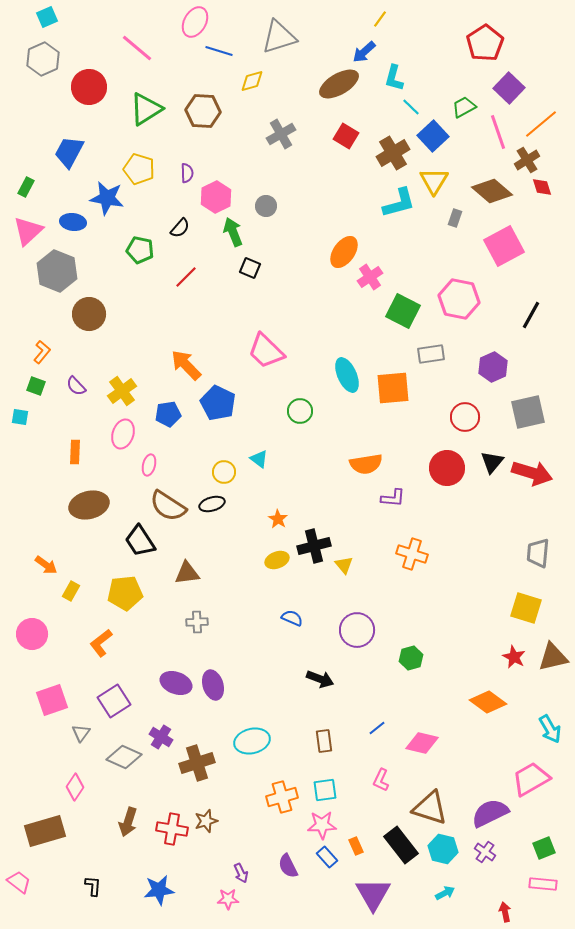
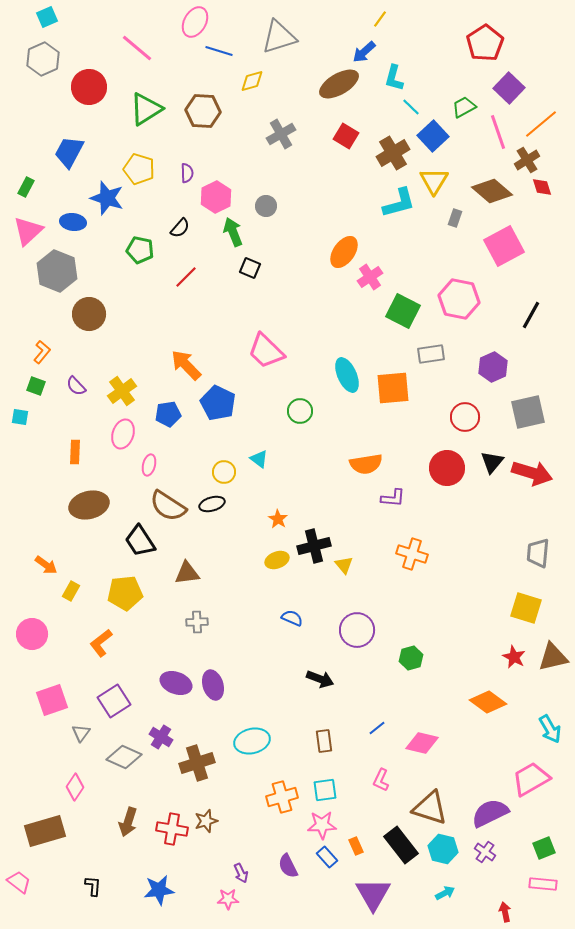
blue star at (107, 198): rotated 8 degrees clockwise
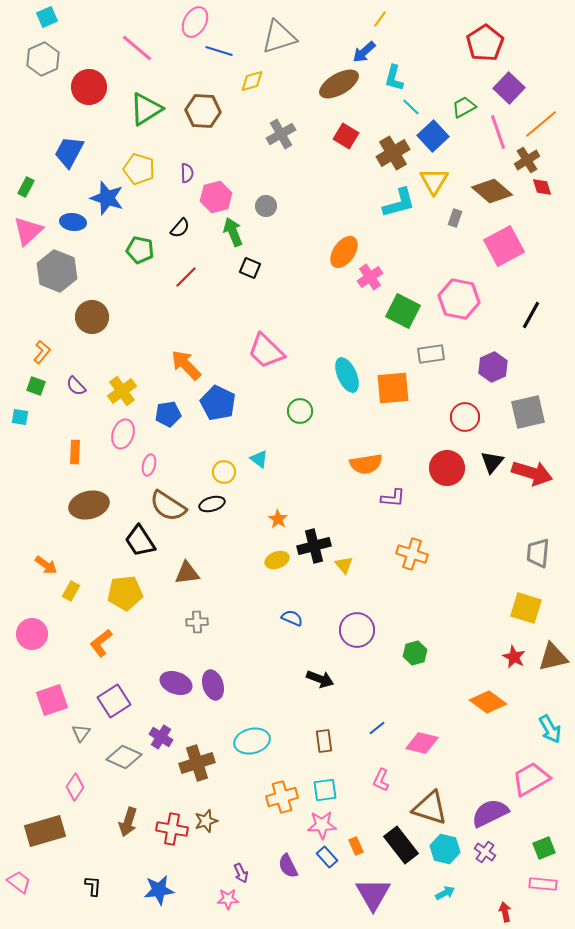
pink hexagon at (216, 197): rotated 12 degrees clockwise
brown circle at (89, 314): moved 3 px right, 3 px down
green hexagon at (411, 658): moved 4 px right, 5 px up
cyan hexagon at (443, 849): moved 2 px right
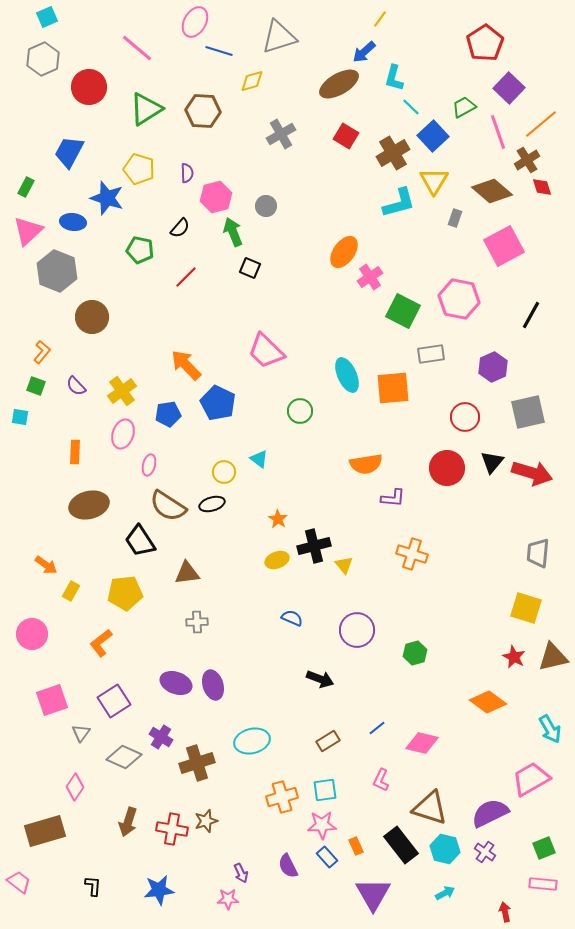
brown rectangle at (324, 741): moved 4 px right; rotated 65 degrees clockwise
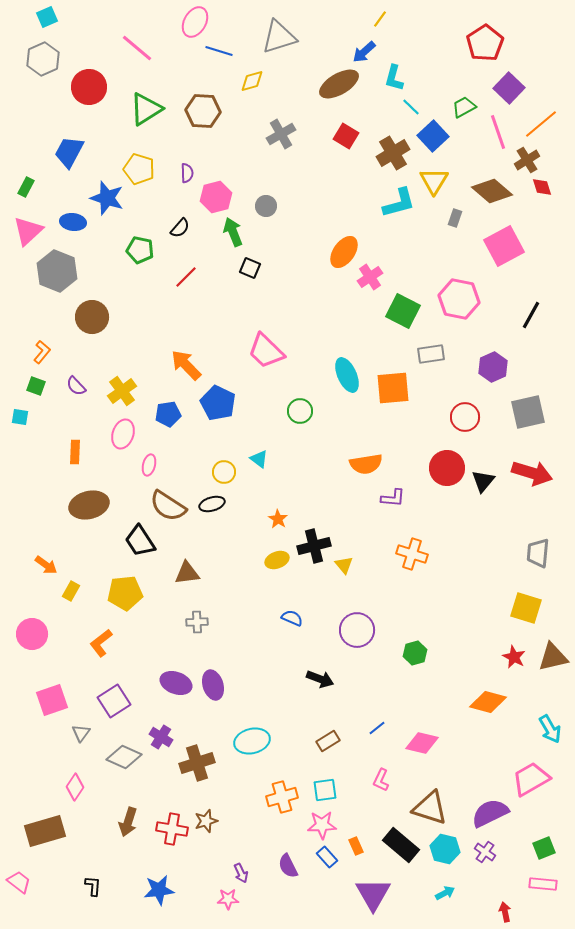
black triangle at (492, 462): moved 9 px left, 19 px down
orange diamond at (488, 702): rotated 21 degrees counterclockwise
black rectangle at (401, 845): rotated 12 degrees counterclockwise
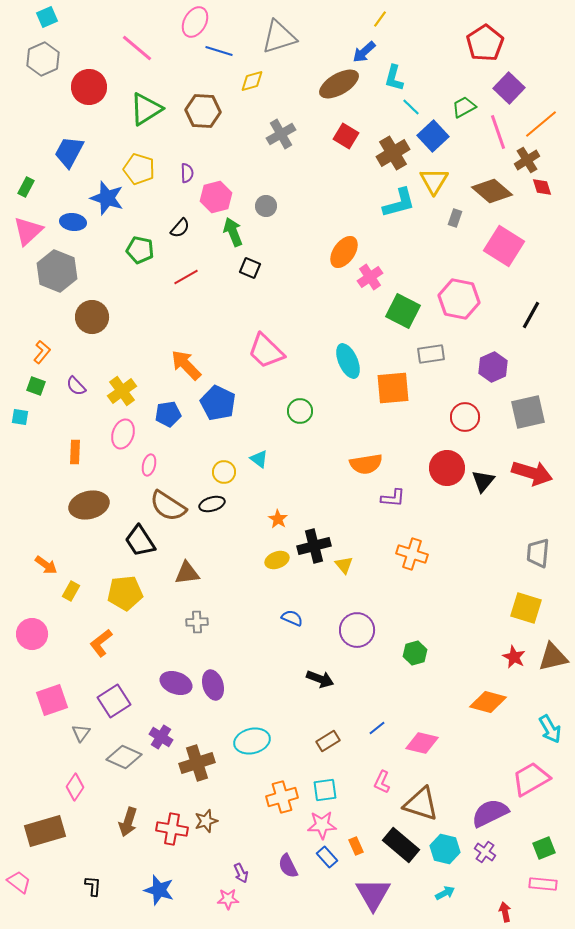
pink square at (504, 246): rotated 30 degrees counterclockwise
red line at (186, 277): rotated 15 degrees clockwise
cyan ellipse at (347, 375): moved 1 px right, 14 px up
pink L-shape at (381, 780): moved 1 px right, 2 px down
brown triangle at (430, 808): moved 9 px left, 4 px up
blue star at (159, 890): rotated 24 degrees clockwise
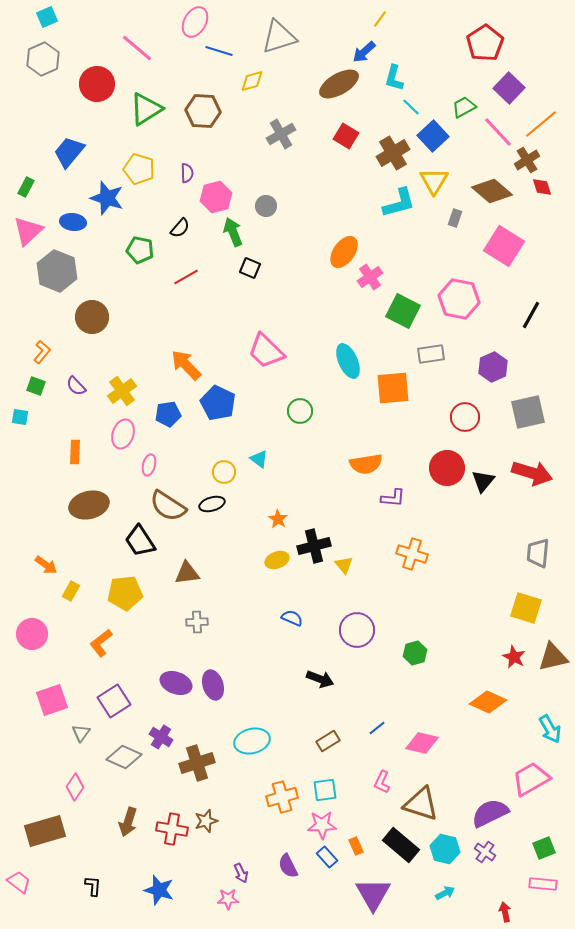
red circle at (89, 87): moved 8 px right, 3 px up
pink line at (498, 132): rotated 24 degrees counterclockwise
blue trapezoid at (69, 152): rotated 12 degrees clockwise
orange diamond at (488, 702): rotated 9 degrees clockwise
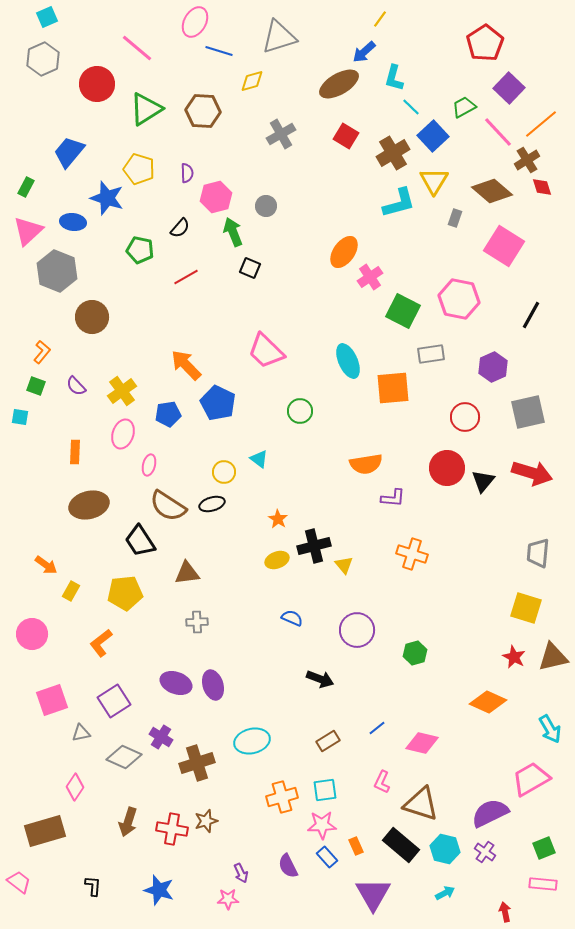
gray triangle at (81, 733): rotated 42 degrees clockwise
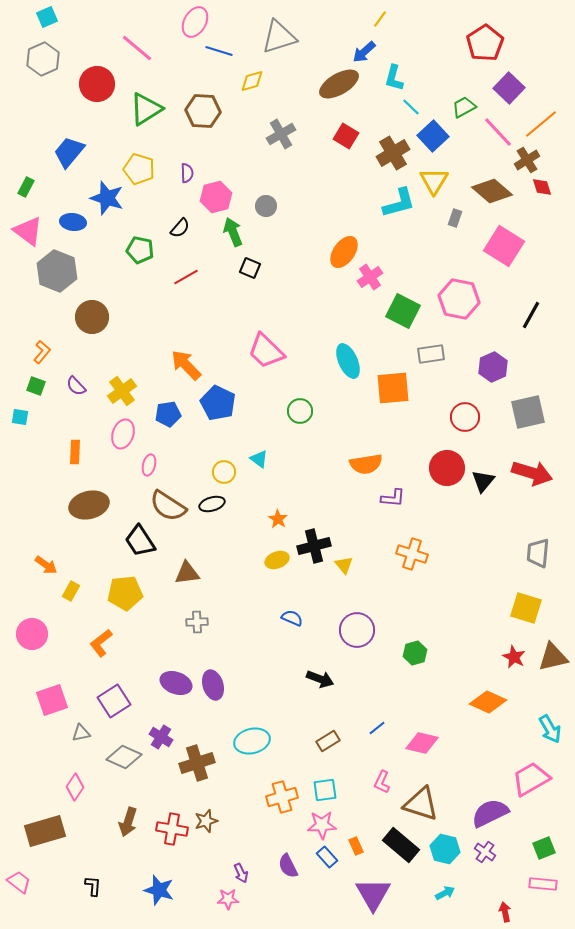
pink triangle at (28, 231): rotated 40 degrees counterclockwise
